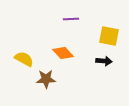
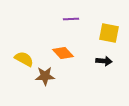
yellow square: moved 3 px up
brown star: moved 1 px left, 3 px up
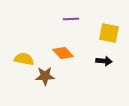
yellow semicircle: rotated 18 degrees counterclockwise
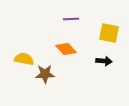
orange diamond: moved 3 px right, 4 px up
brown star: moved 2 px up
